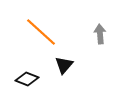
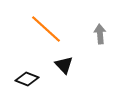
orange line: moved 5 px right, 3 px up
black triangle: rotated 24 degrees counterclockwise
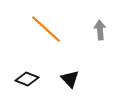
gray arrow: moved 4 px up
black triangle: moved 6 px right, 14 px down
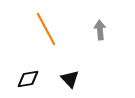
orange line: rotated 20 degrees clockwise
black diamond: moved 1 px right; rotated 30 degrees counterclockwise
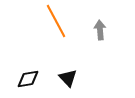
orange line: moved 10 px right, 8 px up
black triangle: moved 2 px left, 1 px up
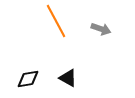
gray arrow: moved 1 px right, 1 px up; rotated 114 degrees clockwise
black triangle: rotated 18 degrees counterclockwise
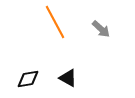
orange line: moved 1 px left, 1 px down
gray arrow: rotated 24 degrees clockwise
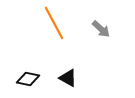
orange line: moved 1 px left, 1 px down
black diamond: rotated 20 degrees clockwise
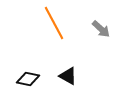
black triangle: moved 2 px up
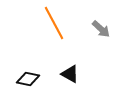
black triangle: moved 2 px right, 2 px up
